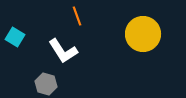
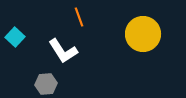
orange line: moved 2 px right, 1 px down
cyan square: rotated 12 degrees clockwise
gray hexagon: rotated 20 degrees counterclockwise
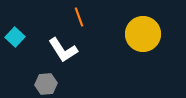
white L-shape: moved 1 px up
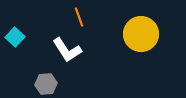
yellow circle: moved 2 px left
white L-shape: moved 4 px right
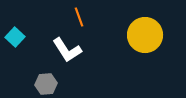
yellow circle: moved 4 px right, 1 px down
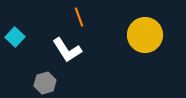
gray hexagon: moved 1 px left, 1 px up; rotated 10 degrees counterclockwise
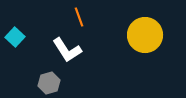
gray hexagon: moved 4 px right
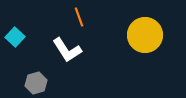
gray hexagon: moved 13 px left
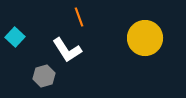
yellow circle: moved 3 px down
gray hexagon: moved 8 px right, 7 px up
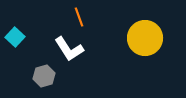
white L-shape: moved 2 px right, 1 px up
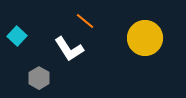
orange line: moved 6 px right, 4 px down; rotated 30 degrees counterclockwise
cyan square: moved 2 px right, 1 px up
gray hexagon: moved 5 px left, 2 px down; rotated 15 degrees counterclockwise
